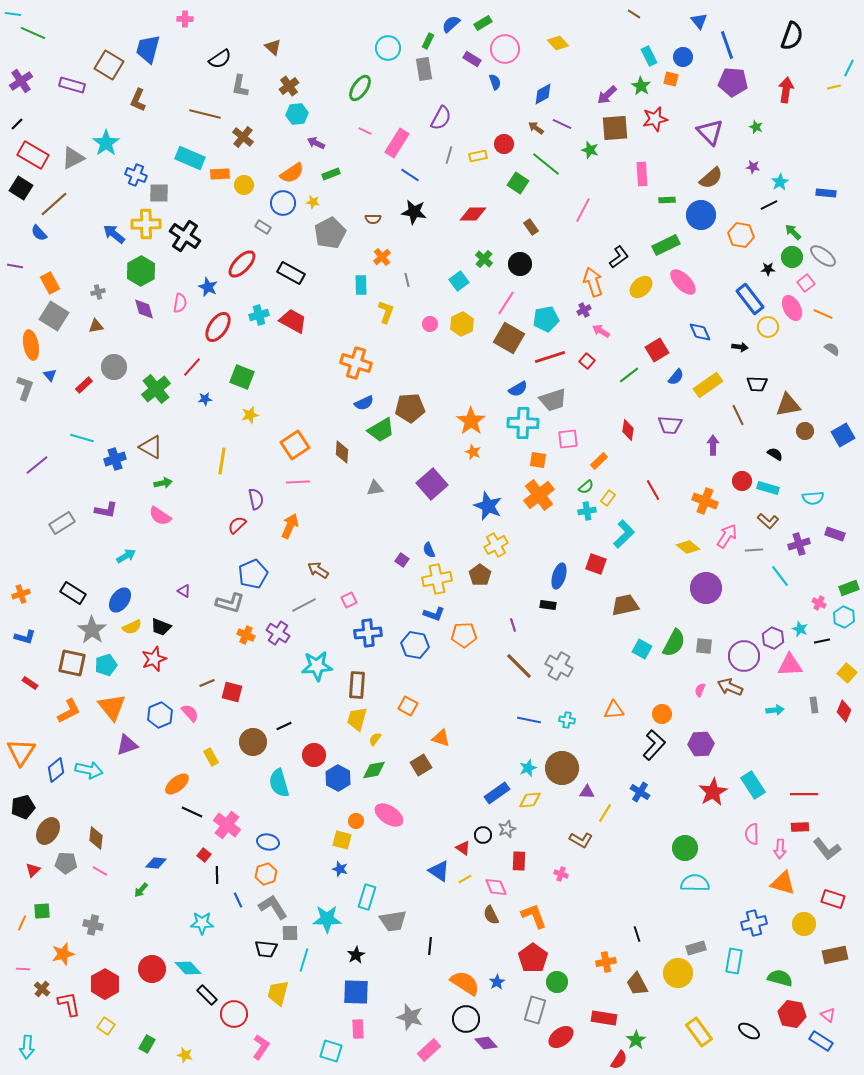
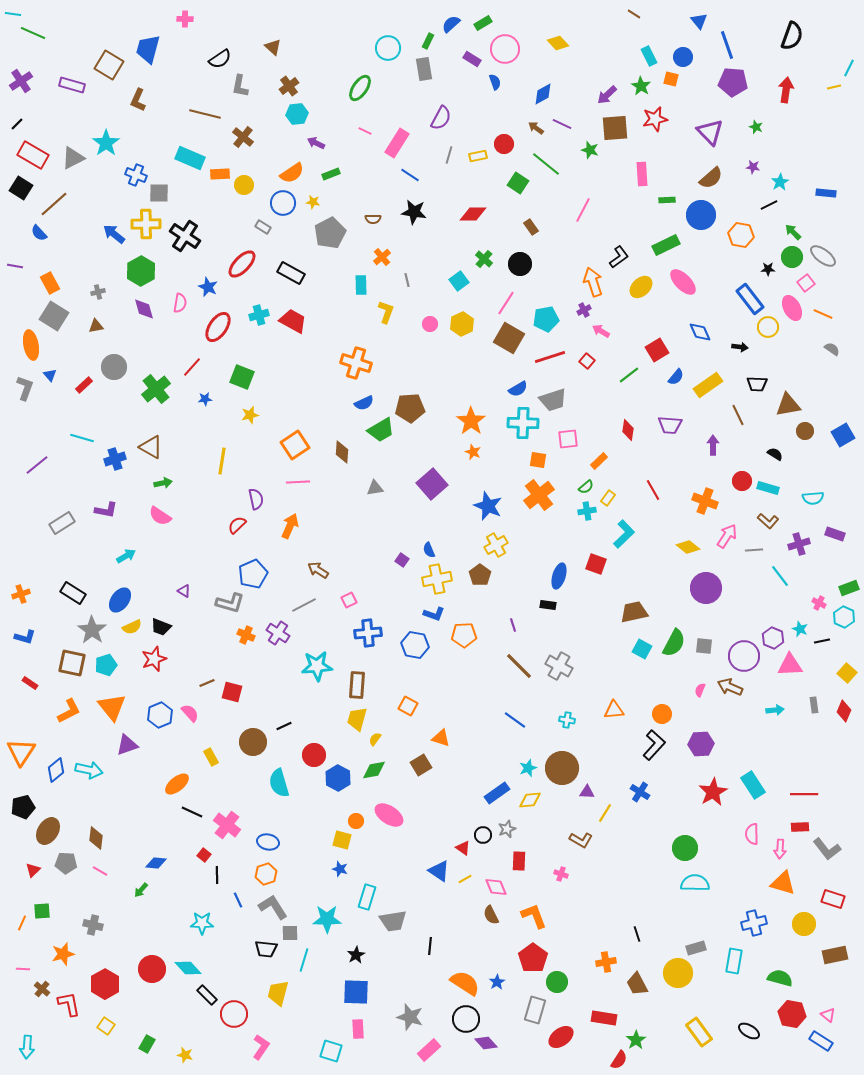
brown trapezoid at (625, 605): moved 9 px right, 7 px down
blue line at (529, 720): moved 14 px left; rotated 25 degrees clockwise
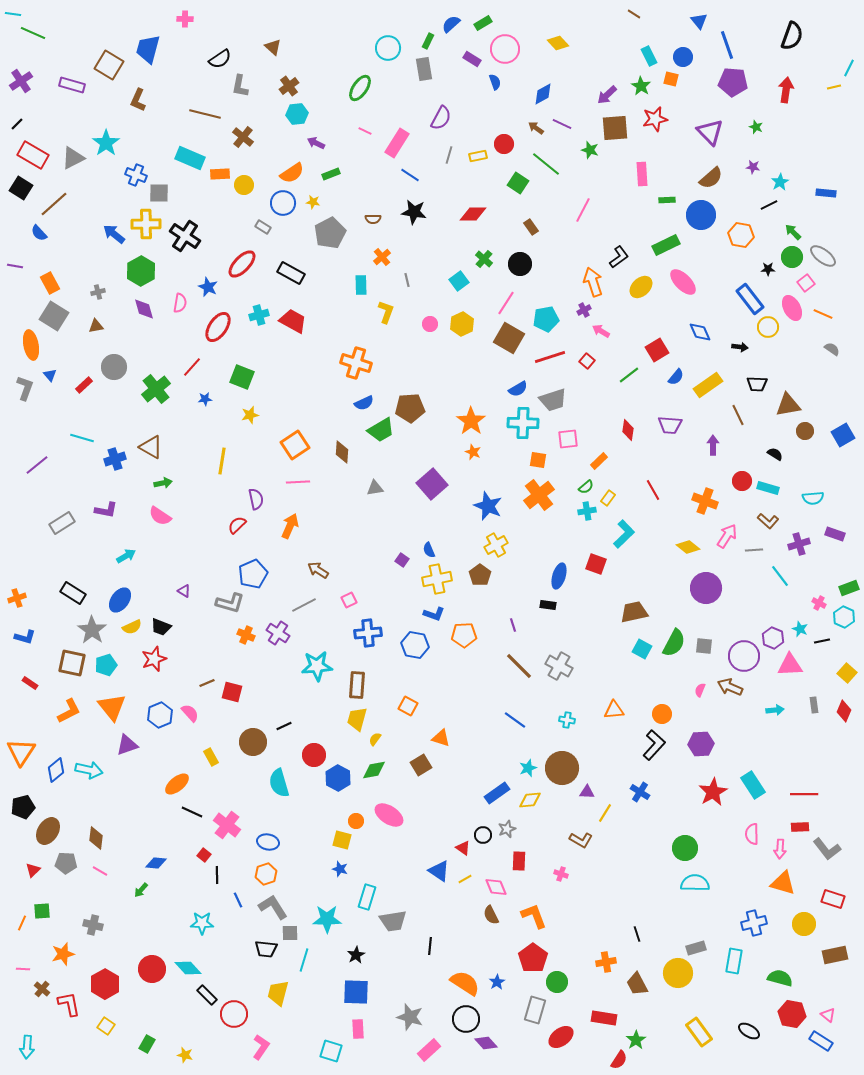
orange cross at (21, 594): moved 4 px left, 4 px down
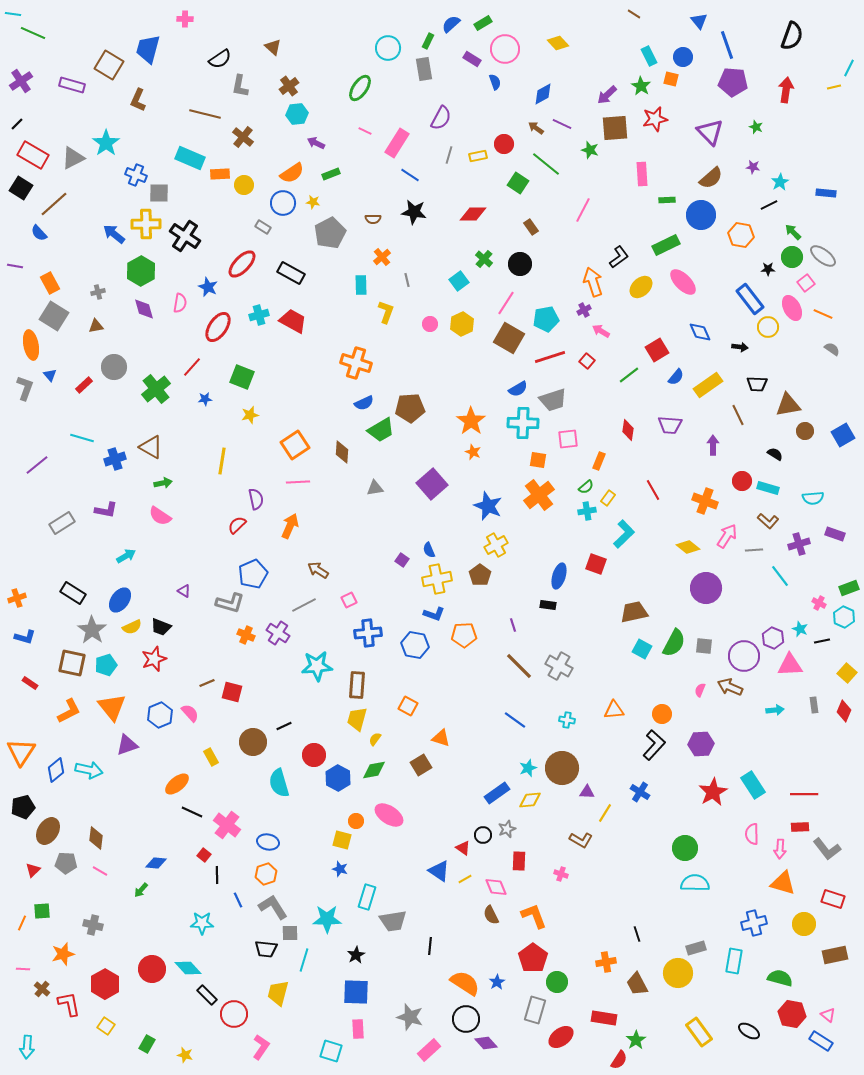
orange rectangle at (599, 461): rotated 24 degrees counterclockwise
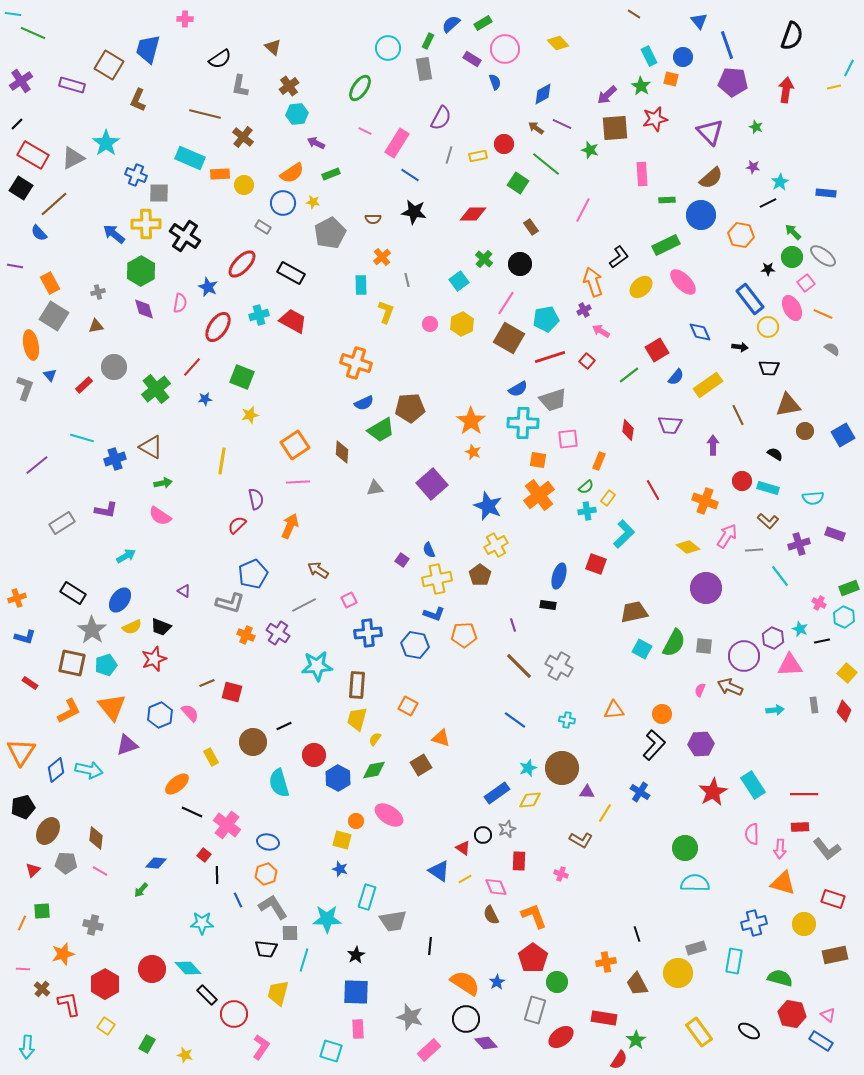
black line at (769, 205): moved 1 px left, 2 px up
black trapezoid at (757, 384): moved 12 px right, 16 px up
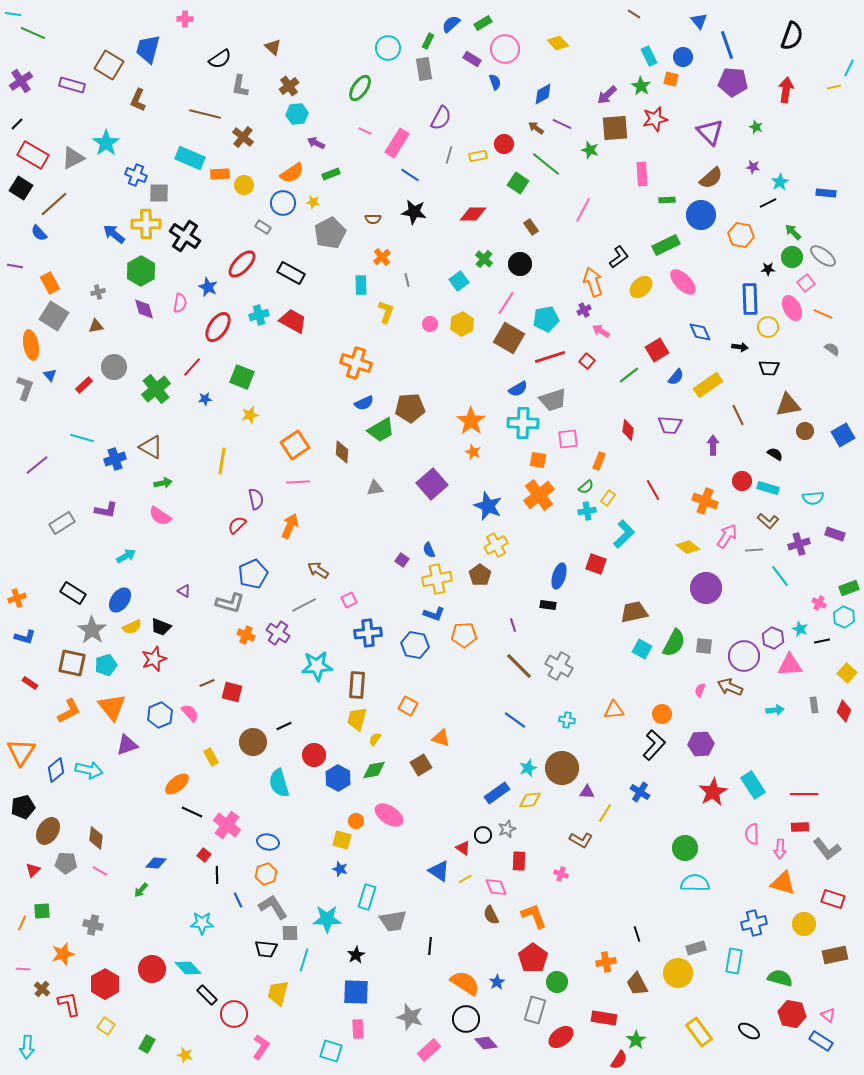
blue rectangle at (750, 299): rotated 36 degrees clockwise
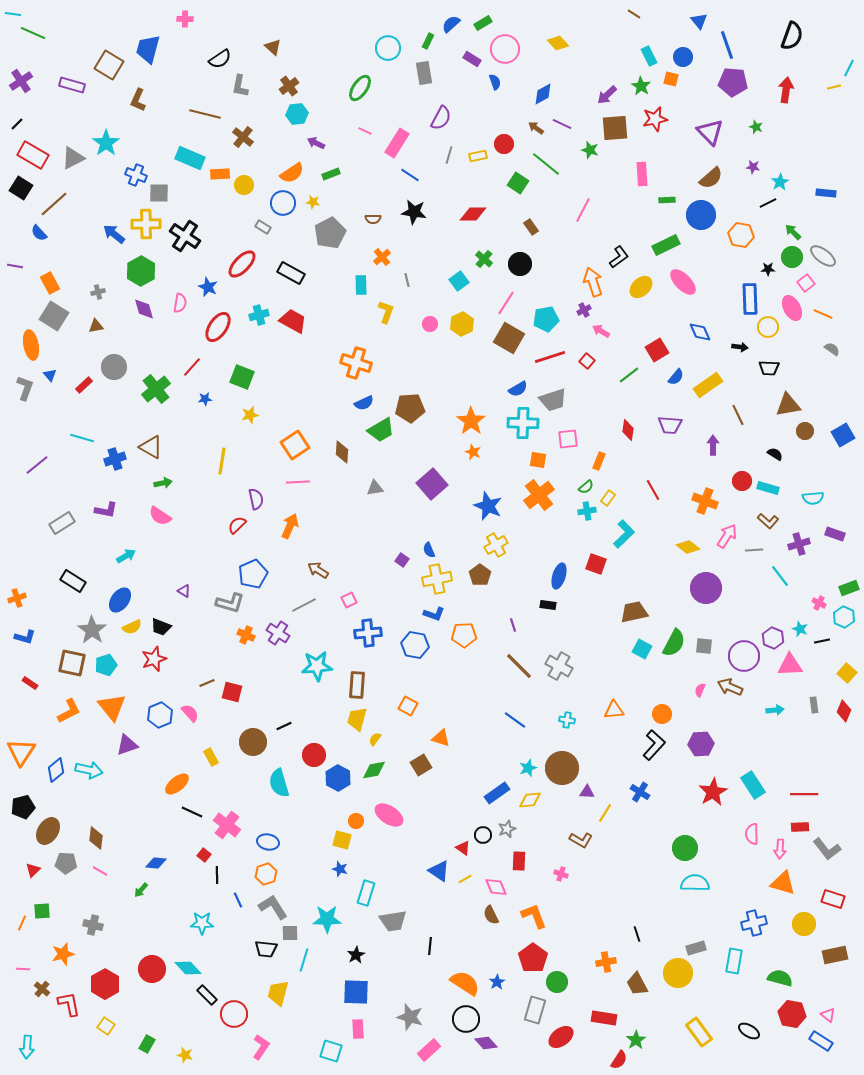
gray rectangle at (424, 69): moved 4 px down
black rectangle at (73, 593): moved 12 px up
cyan rectangle at (367, 897): moved 1 px left, 4 px up
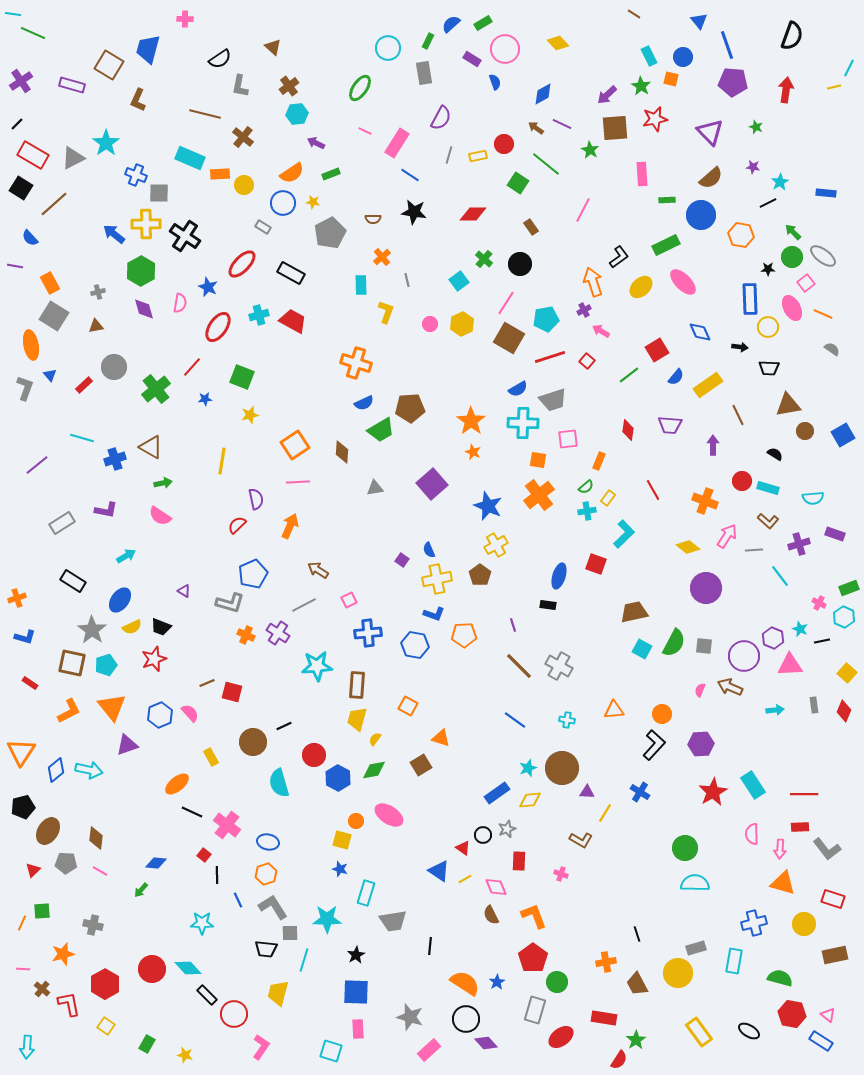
green star at (590, 150): rotated 12 degrees clockwise
blue semicircle at (39, 233): moved 9 px left, 5 px down
